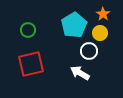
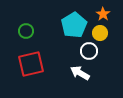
green circle: moved 2 px left, 1 px down
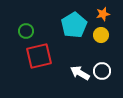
orange star: rotated 24 degrees clockwise
yellow circle: moved 1 px right, 2 px down
white circle: moved 13 px right, 20 px down
red square: moved 8 px right, 8 px up
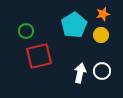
white arrow: rotated 72 degrees clockwise
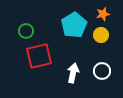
white arrow: moved 7 px left
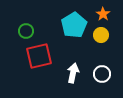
orange star: rotated 24 degrees counterclockwise
white circle: moved 3 px down
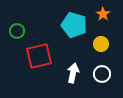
cyan pentagon: rotated 25 degrees counterclockwise
green circle: moved 9 px left
yellow circle: moved 9 px down
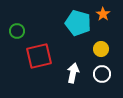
cyan pentagon: moved 4 px right, 2 px up
yellow circle: moved 5 px down
